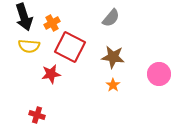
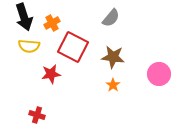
red square: moved 3 px right
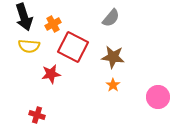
orange cross: moved 1 px right, 1 px down
pink circle: moved 1 px left, 23 px down
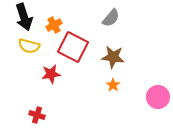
orange cross: moved 1 px right, 1 px down
yellow semicircle: rotated 10 degrees clockwise
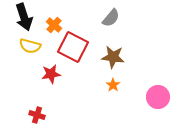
orange cross: rotated 21 degrees counterclockwise
yellow semicircle: moved 1 px right
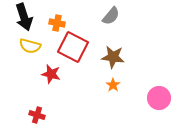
gray semicircle: moved 2 px up
orange cross: moved 3 px right, 2 px up; rotated 28 degrees counterclockwise
red star: rotated 24 degrees clockwise
pink circle: moved 1 px right, 1 px down
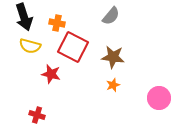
orange star: rotated 16 degrees clockwise
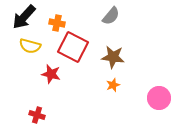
black arrow: rotated 60 degrees clockwise
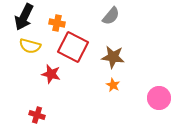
black arrow: rotated 16 degrees counterclockwise
orange star: rotated 24 degrees counterclockwise
